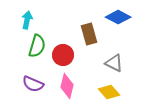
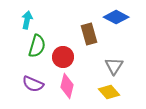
blue diamond: moved 2 px left
red circle: moved 2 px down
gray triangle: moved 3 px down; rotated 36 degrees clockwise
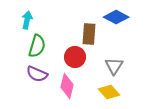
brown rectangle: rotated 20 degrees clockwise
red circle: moved 12 px right
purple semicircle: moved 4 px right, 10 px up
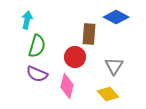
yellow diamond: moved 1 px left, 2 px down
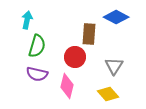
purple semicircle: rotated 10 degrees counterclockwise
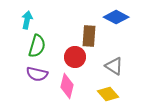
brown rectangle: moved 2 px down
gray triangle: rotated 30 degrees counterclockwise
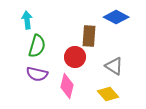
cyan arrow: rotated 18 degrees counterclockwise
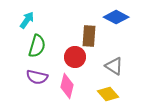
cyan arrow: rotated 42 degrees clockwise
purple semicircle: moved 3 px down
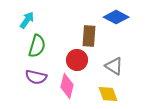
red circle: moved 2 px right, 3 px down
purple semicircle: moved 1 px left
yellow diamond: rotated 20 degrees clockwise
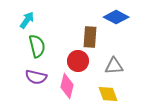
brown rectangle: moved 1 px right, 1 px down
green semicircle: rotated 30 degrees counterclockwise
red circle: moved 1 px right, 1 px down
gray triangle: rotated 36 degrees counterclockwise
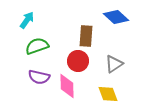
blue diamond: rotated 15 degrees clockwise
brown rectangle: moved 4 px left, 1 px up
green semicircle: rotated 95 degrees counterclockwise
gray triangle: moved 2 px up; rotated 30 degrees counterclockwise
purple semicircle: moved 3 px right
pink diamond: rotated 15 degrees counterclockwise
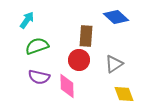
red circle: moved 1 px right, 1 px up
yellow diamond: moved 16 px right
